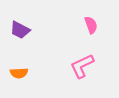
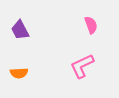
purple trapezoid: rotated 35 degrees clockwise
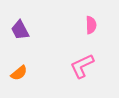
pink semicircle: rotated 18 degrees clockwise
orange semicircle: rotated 36 degrees counterclockwise
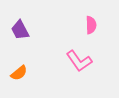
pink L-shape: moved 3 px left, 5 px up; rotated 100 degrees counterclockwise
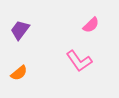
pink semicircle: rotated 48 degrees clockwise
purple trapezoid: rotated 65 degrees clockwise
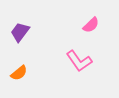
purple trapezoid: moved 2 px down
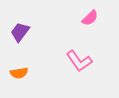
pink semicircle: moved 1 px left, 7 px up
orange semicircle: rotated 30 degrees clockwise
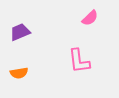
purple trapezoid: rotated 30 degrees clockwise
pink L-shape: rotated 28 degrees clockwise
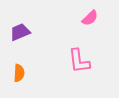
orange semicircle: rotated 78 degrees counterclockwise
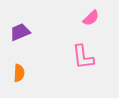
pink semicircle: moved 1 px right
pink L-shape: moved 4 px right, 4 px up
